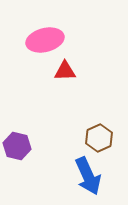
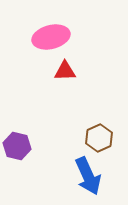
pink ellipse: moved 6 px right, 3 px up
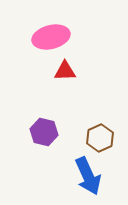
brown hexagon: moved 1 px right
purple hexagon: moved 27 px right, 14 px up
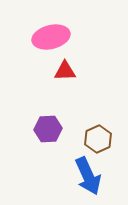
purple hexagon: moved 4 px right, 3 px up; rotated 16 degrees counterclockwise
brown hexagon: moved 2 px left, 1 px down
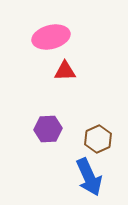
blue arrow: moved 1 px right, 1 px down
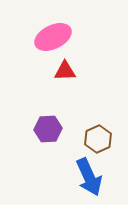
pink ellipse: moved 2 px right; rotated 12 degrees counterclockwise
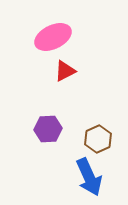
red triangle: rotated 25 degrees counterclockwise
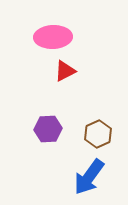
pink ellipse: rotated 24 degrees clockwise
brown hexagon: moved 5 px up
blue arrow: rotated 60 degrees clockwise
